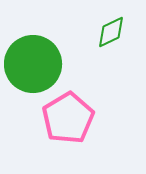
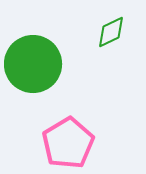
pink pentagon: moved 25 px down
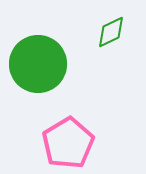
green circle: moved 5 px right
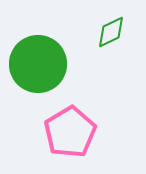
pink pentagon: moved 2 px right, 11 px up
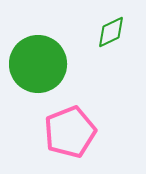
pink pentagon: rotated 9 degrees clockwise
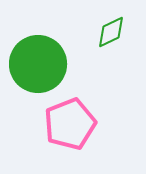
pink pentagon: moved 8 px up
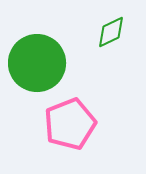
green circle: moved 1 px left, 1 px up
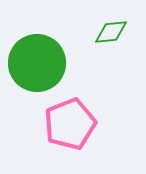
green diamond: rotated 20 degrees clockwise
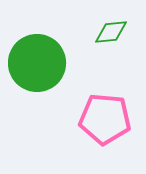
pink pentagon: moved 35 px right, 5 px up; rotated 27 degrees clockwise
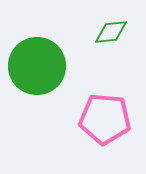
green circle: moved 3 px down
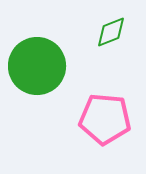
green diamond: rotated 16 degrees counterclockwise
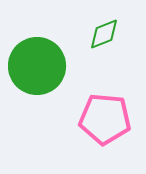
green diamond: moved 7 px left, 2 px down
